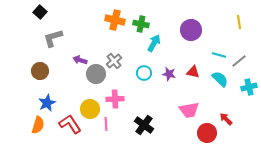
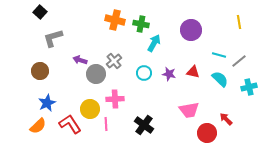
orange semicircle: moved 1 px down; rotated 30 degrees clockwise
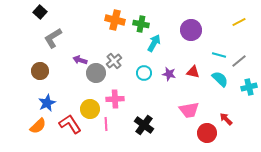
yellow line: rotated 72 degrees clockwise
gray L-shape: rotated 15 degrees counterclockwise
gray circle: moved 1 px up
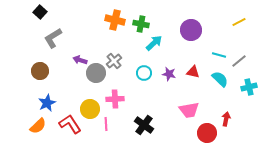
cyan arrow: rotated 18 degrees clockwise
red arrow: rotated 56 degrees clockwise
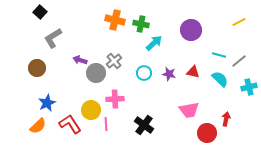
brown circle: moved 3 px left, 3 px up
yellow circle: moved 1 px right, 1 px down
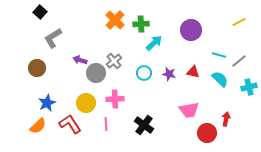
orange cross: rotated 30 degrees clockwise
green cross: rotated 14 degrees counterclockwise
yellow circle: moved 5 px left, 7 px up
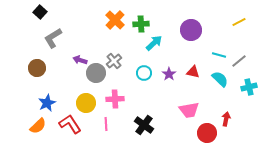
purple star: rotated 24 degrees clockwise
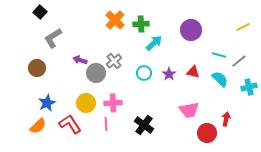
yellow line: moved 4 px right, 5 px down
pink cross: moved 2 px left, 4 px down
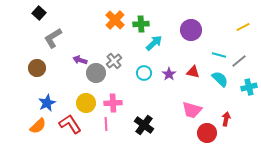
black square: moved 1 px left, 1 px down
pink trapezoid: moved 3 px right; rotated 25 degrees clockwise
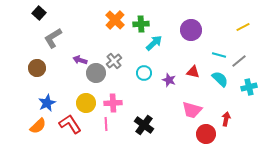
purple star: moved 6 px down; rotated 16 degrees counterclockwise
red circle: moved 1 px left, 1 px down
